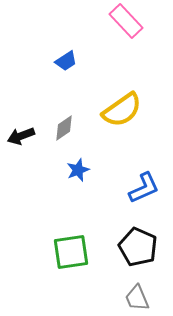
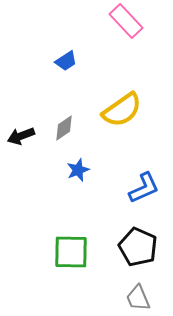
green square: rotated 9 degrees clockwise
gray trapezoid: moved 1 px right
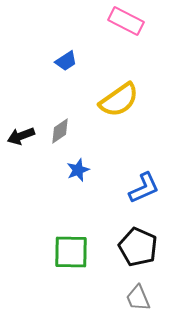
pink rectangle: rotated 20 degrees counterclockwise
yellow semicircle: moved 3 px left, 10 px up
gray diamond: moved 4 px left, 3 px down
